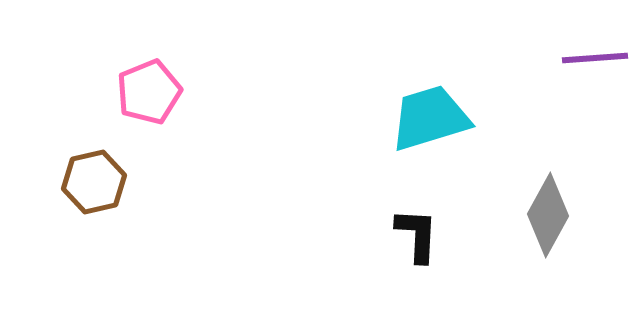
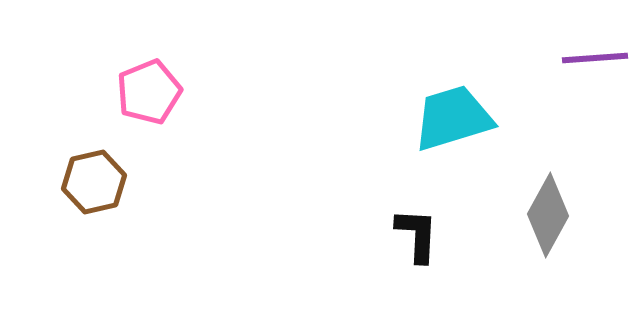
cyan trapezoid: moved 23 px right
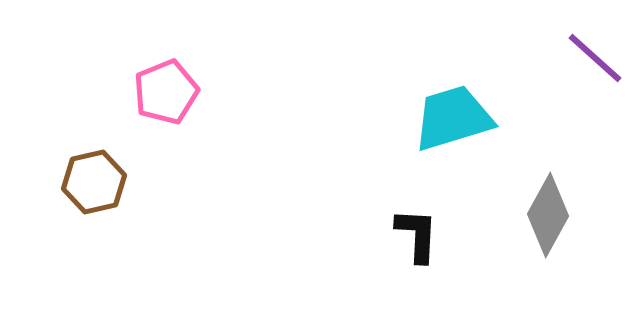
purple line: rotated 46 degrees clockwise
pink pentagon: moved 17 px right
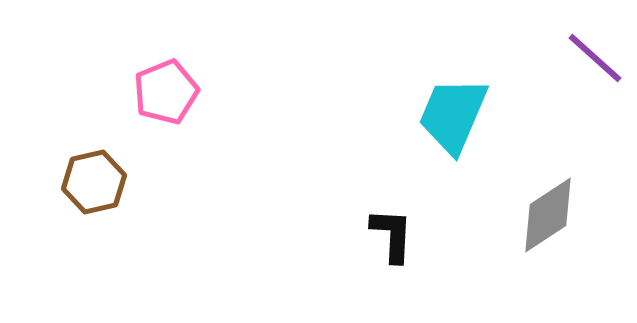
cyan trapezoid: moved 3 px up; rotated 50 degrees counterclockwise
gray diamond: rotated 28 degrees clockwise
black L-shape: moved 25 px left
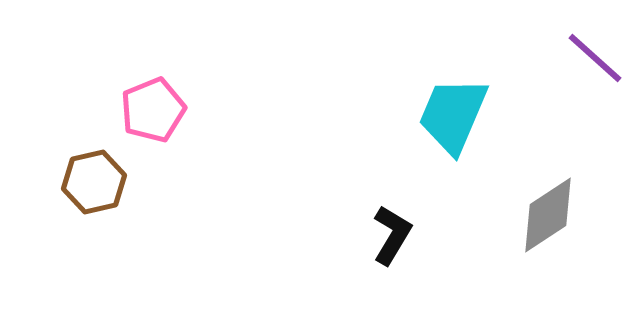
pink pentagon: moved 13 px left, 18 px down
black L-shape: rotated 28 degrees clockwise
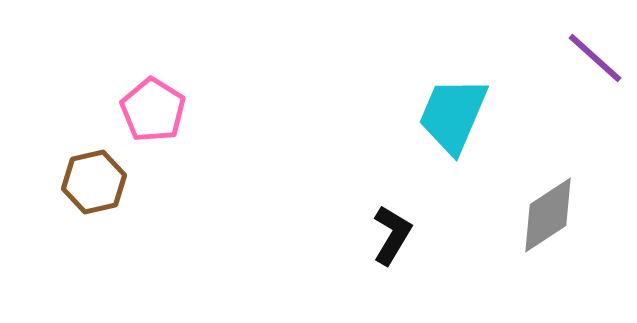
pink pentagon: rotated 18 degrees counterclockwise
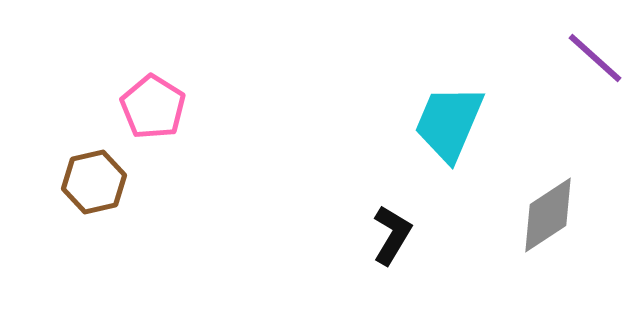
pink pentagon: moved 3 px up
cyan trapezoid: moved 4 px left, 8 px down
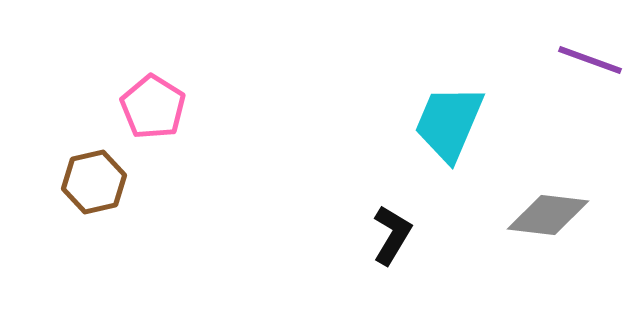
purple line: moved 5 px left, 2 px down; rotated 22 degrees counterclockwise
gray diamond: rotated 40 degrees clockwise
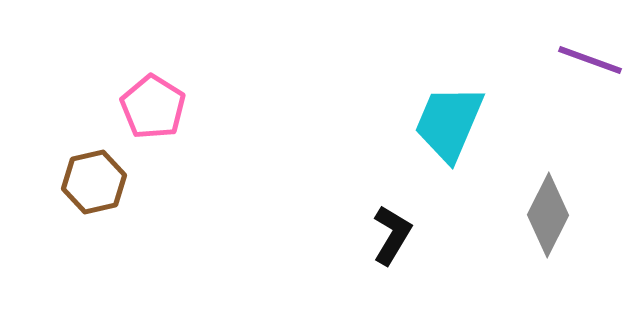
gray diamond: rotated 70 degrees counterclockwise
